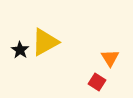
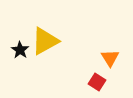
yellow triangle: moved 1 px up
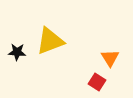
yellow triangle: moved 5 px right; rotated 8 degrees clockwise
black star: moved 3 px left, 2 px down; rotated 30 degrees counterclockwise
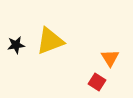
black star: moved 1 px left, 7 px up; rotated 12 degrees counterclockwise
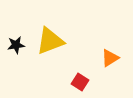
orange triangle: rotated 30 degrees clockwise
red square: moved 17 px left
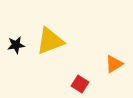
orange triangle: moved 4 px right, 6 px down
red square: moved 2 px down
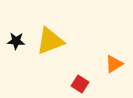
black star: moved 4 px up; rotated 12 degrees clockwise
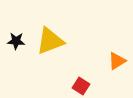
orange triangle: moved 3 px right, 3 px up
red square: moved 1 px right, 2 px down
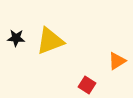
black star: moved 3 px up
red square: moved 6 px right, 1 px up
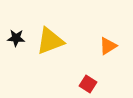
orange triangle: moved 9 px left, 15 px up
red square: moved 1 px right, 1 px up
